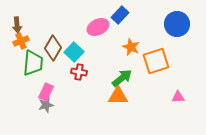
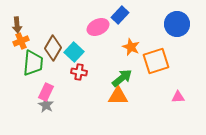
gray star: rotated 28 degrees counterclockwise
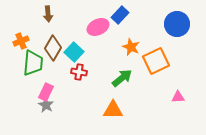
brown arrow: moved 31 px right, 11 px up
orange square: rotated 8 degrees counterclockwise
orange triangle: moved 5 px left, 14 px down
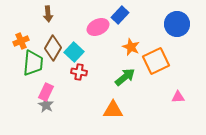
green arrow: moved 3 px right, 1 px up
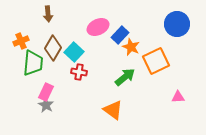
blue rectangle: moved 20 px down
orange triangle: rotated 35 degrees clockwise
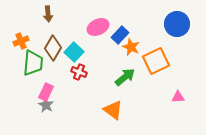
red cross: rotated 14 degrees clockwise
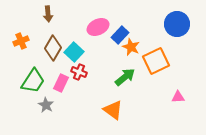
green trapezoid: moved 18 px down; rotated 28 degrees clockwise
pink rectangle: moved 15 px right, 9 px up
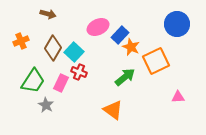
brown arrow: rotated 70 degrees counterclockwise
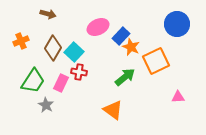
blue rectangle: moved 1 px right, 1 px down
red cross: rotated 14 degrees counterclockwise
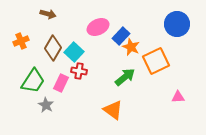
red cross: moved 1 px up
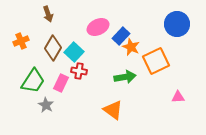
brown arrow: rotated 56 degrees clockwise
green arrow: rotated 30 degrees clockwise
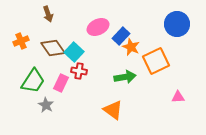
brown diamond: rotated 65 degrees counterclockwise
